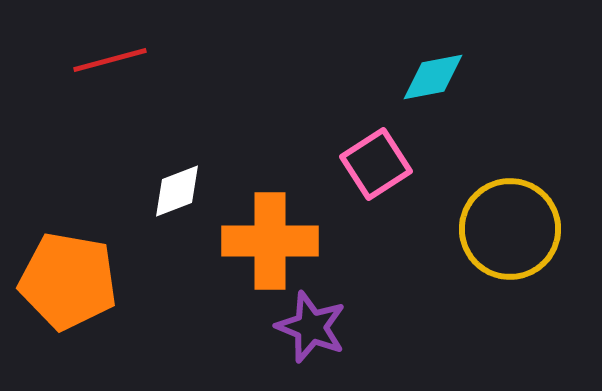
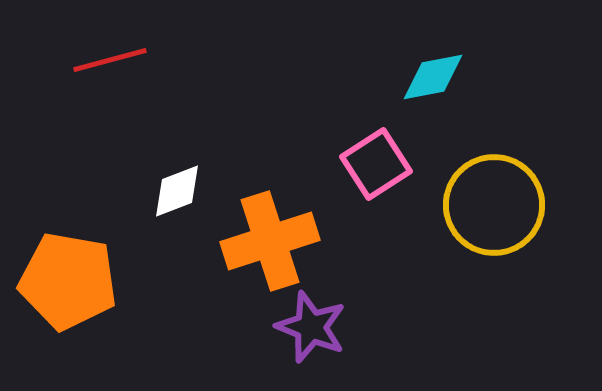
yellow circle: moved 16 px left, 24 px up
orange cross: rotated 18 degrees counterclockwise
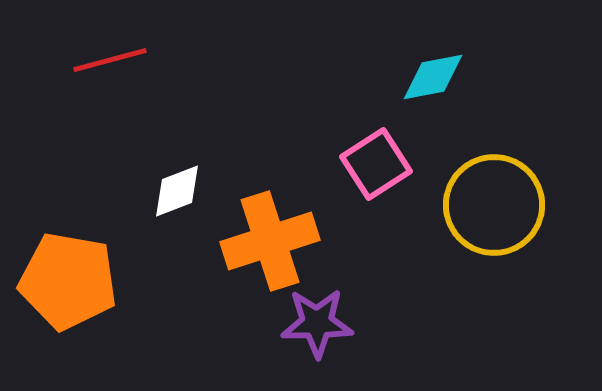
purple star: moved 6 px right, 4 px up; rotated 22 degrees counterclockwise
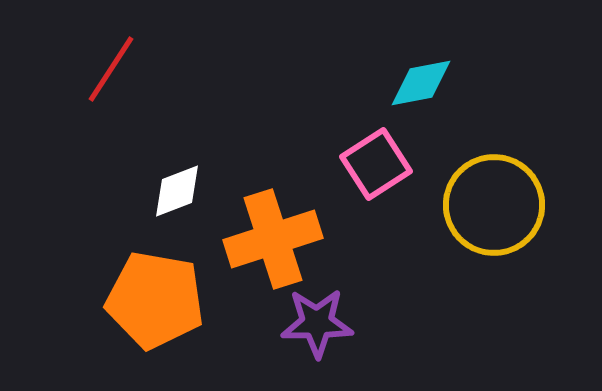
red line: moved 1 px right, 9 px down; rotated 42 degrees counterclockwise
cyan diamond: moved 12 px left, 6 px down
orange cross: moved 3 px right, 2 px up
orange pentagon: moved 87 px right, 19 px down
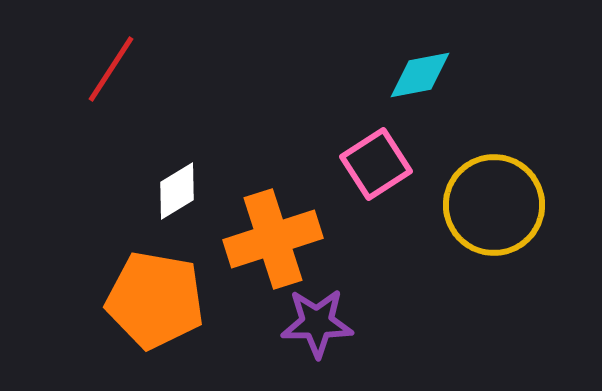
cyan diamond: moved 1 px left, 8 px up
white diamond: rotated 10 degrees counterclockwise
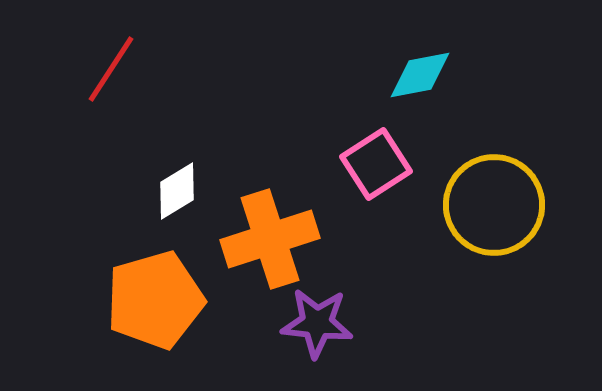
orange cross: moved 3 px left
orange pentagon: rotated 26 degrees counterclockwise
purple star: rotated 6 degrees clockwise
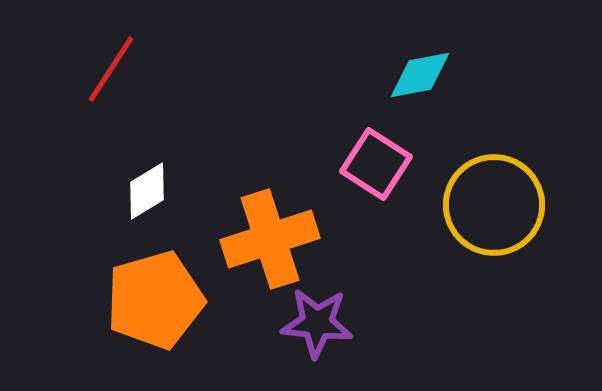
pink square: rotated 24 degrees counterclockwise
white diamond: moved 30 px left
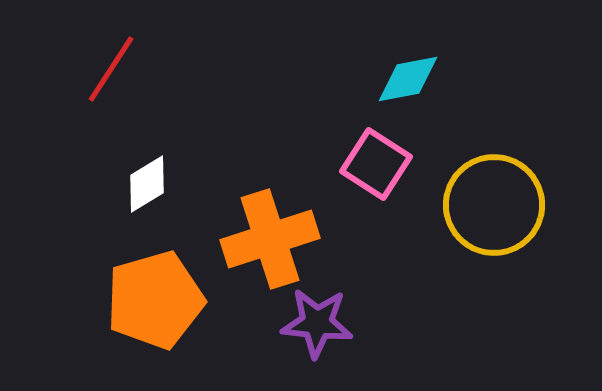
cyan diamond: moved 12 px left, 4 px down
white diamond: moved 7 px up
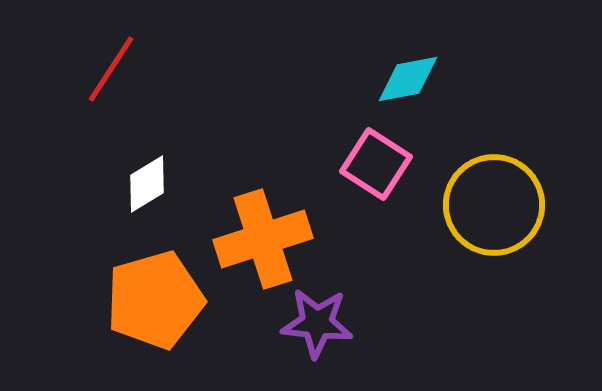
orange cross: moved 7 px left
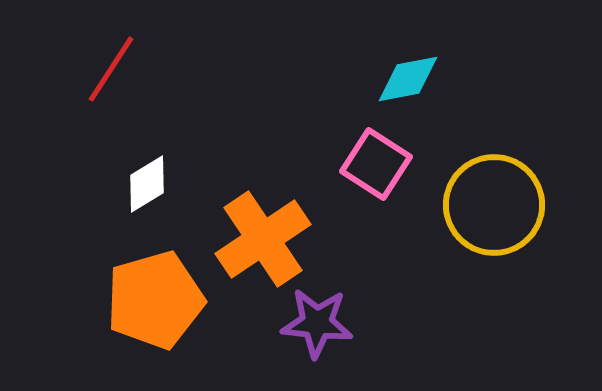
orange cross: rotated 16 degrees counterclockwise
